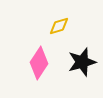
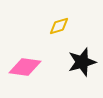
pink diamond: moved 14 px left, 4 px down; rotated 64 degrees clockwise
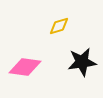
black star: rotated 8 degrees clockwise
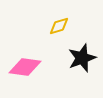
black star: moved 4 px up; rotated 12 degrees counterclockwise
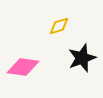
pink diamond: moved 2 px left
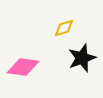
yellow diamond: moved 5 px right, 2 px down
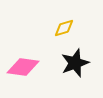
black star: moved 7 px left, 5 px down
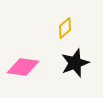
yellow diamond: moved 1 px right; rotated 25 degrees counterclockwise
